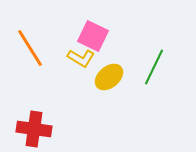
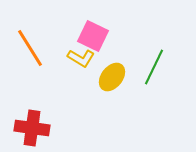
yellow ellipse: moved 3 px right; rotated 12 degrees counterclockwise
red cross: moved 2 px left, 1 px up
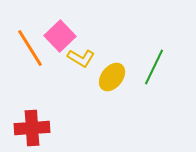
pink square: moved 33 px left; rotated 20 degrees clockwise
red cross: rotated 12 degrees counterclockwise
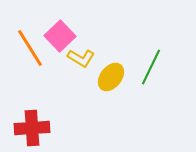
green line: moved 3 px left
yellow ellipse: moved 1 px left
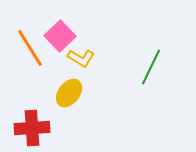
yellow ellipse: moved 42 px left, 16 px down
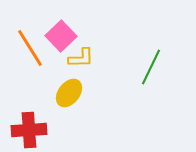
pink square: moved 1 px right
yellow L-shape: rotated 32 degrees counterclockwise
red cross: moved 3 px left, 2 px down
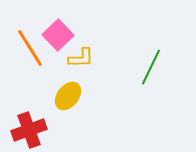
pink square: moved 3 px left, 1 px up
yellow ellipse: moved 1 px left, 3 px down
red cross: rotated 16 degrees counterclockwise
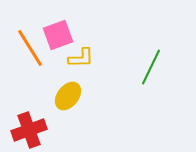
pink square: rotated 24 degrees clockwise
